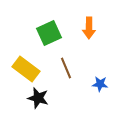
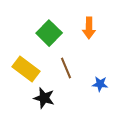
green square: rotated 20 degrees counterclockwise
black star: moved 6 px right
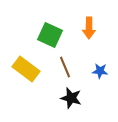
green square: moved 1 px right, 2 px down; rotated 20 degrees counterclockwise
brown line: moved 1 px left, 1 px up
blue star: moved 13 px up
black star: moved 27 px right
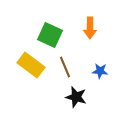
orange arrow: moved 1 px right
yellow rectangle: moved 5 px right, 4 px up
black star: moved 5 px right, 1 px up
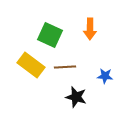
orange arrow: moved 1 px down
brown line: rotated 70 degrees counterclockwise
blue star: moved 5 px right, 5 px down
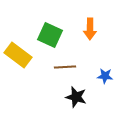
yellow rectangle: moved 13 px left, 10 px up
